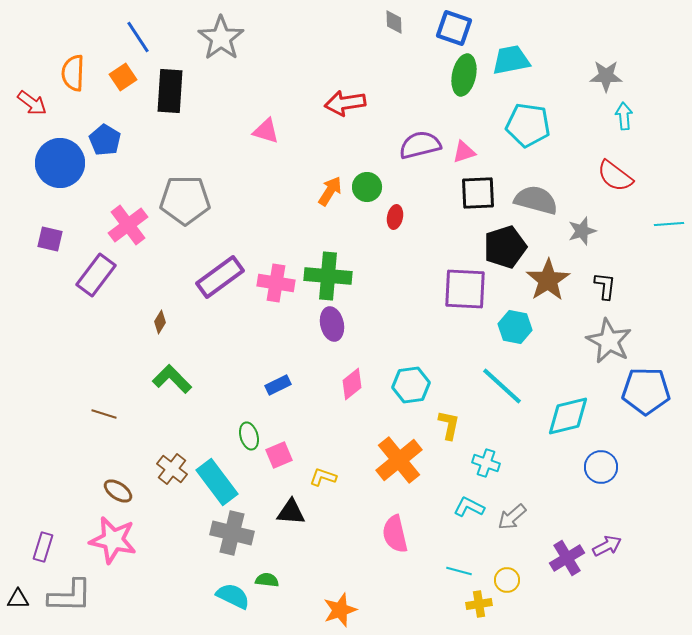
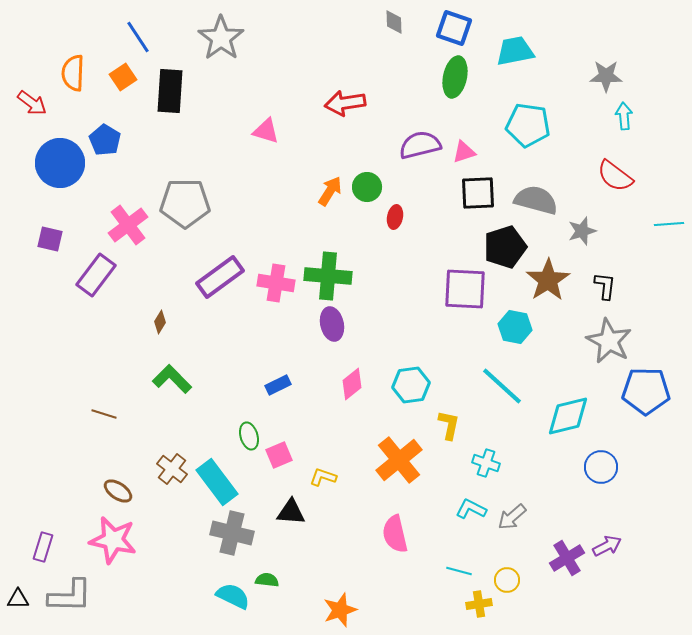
cyan trapezoid at (511, 60): moved 4 px right, 9 px up
green ellipse at (464, 75): moved 9 px left, 2 px down
gray pentagon at (185, 200): moved 3 px down
cyan L-shape at (469, 507): moved 2 px right, 2 px down
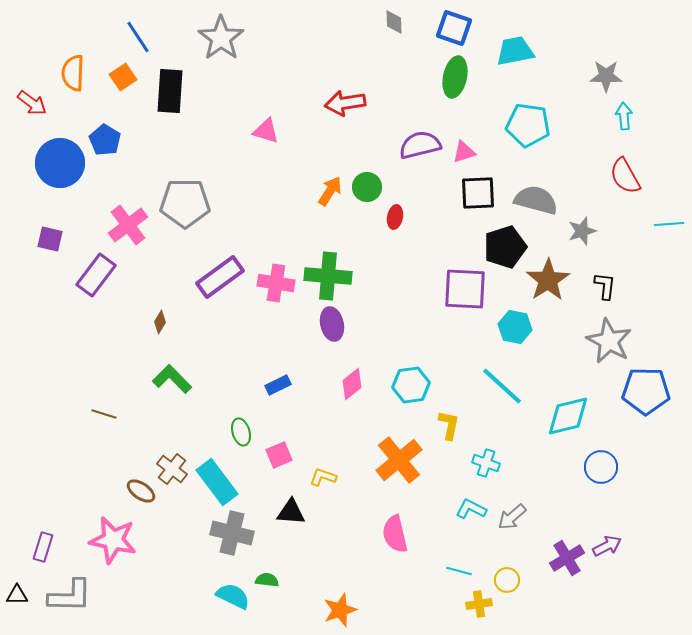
red semicircle at (615, 176): moved 10 px right; rotated 24 degrees clockwise
green ellipse at (249, 436): moved 8 px left, 4 px up
brown ellipse at (118, 491): moved 23 px right
black triangle at (18, 599): moved 1 px left, 4 px up
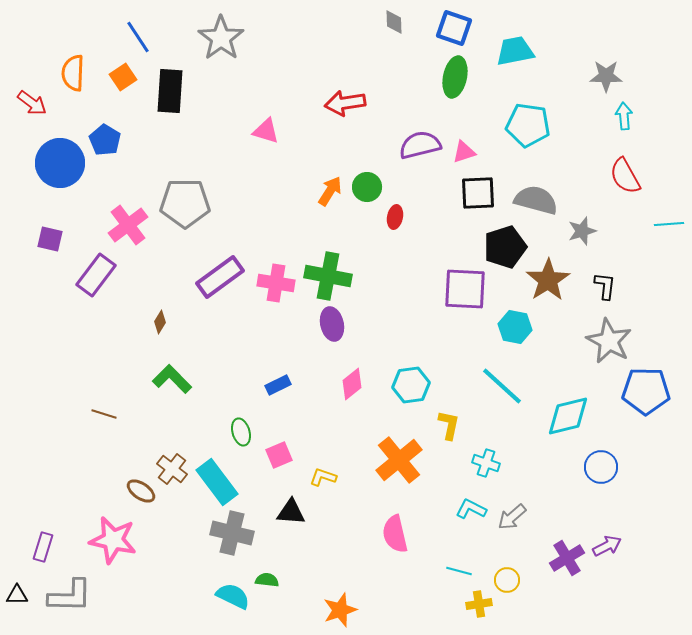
green cross at (328, 276): rotated 6 degrees clockwise
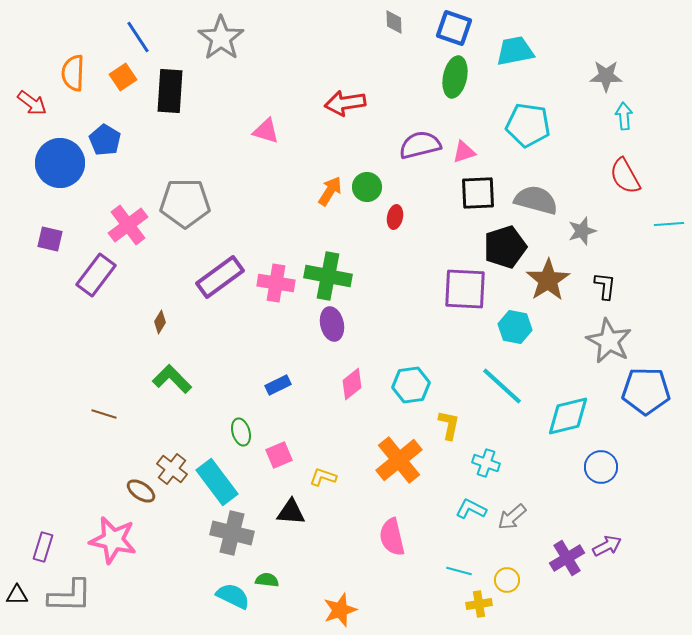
pink semicircle at (395, 534): moved 3 px left, 3 px down
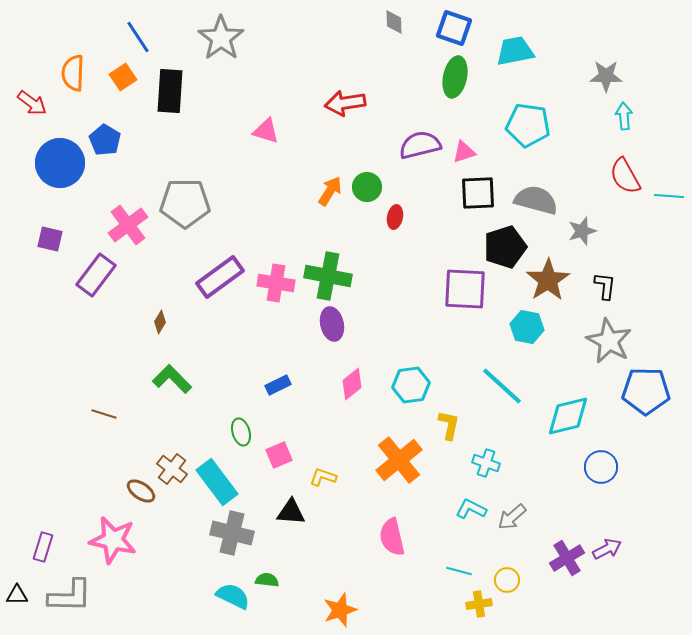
cyan line at (669, 224): moved 28 px up; rotated 8 degrees clockwise
cyan hexagon at (515, 327): moved 12 px right
purple arrow at (607, 546): moved 3 px down
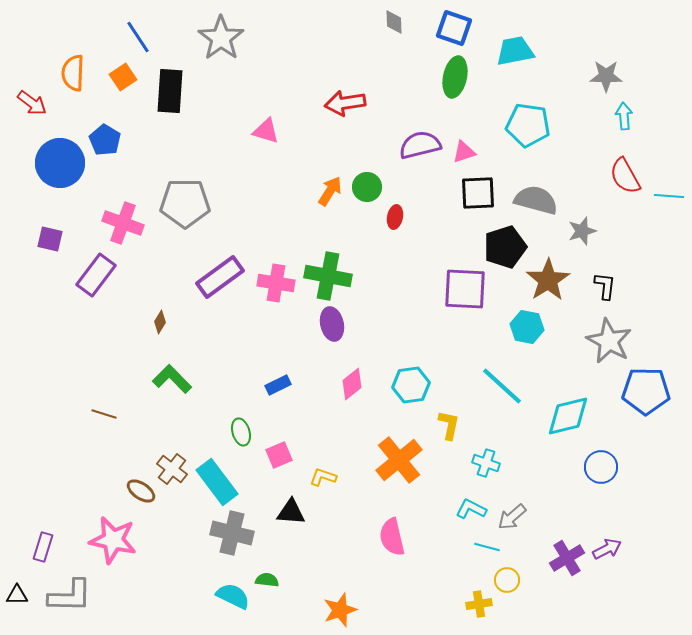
pink cross at (128, 225): moved 5 px left, 2 px up; rotated 33 degrees counterclockwise
cyan line at (459, 571): moved 28 px right, 24 px up
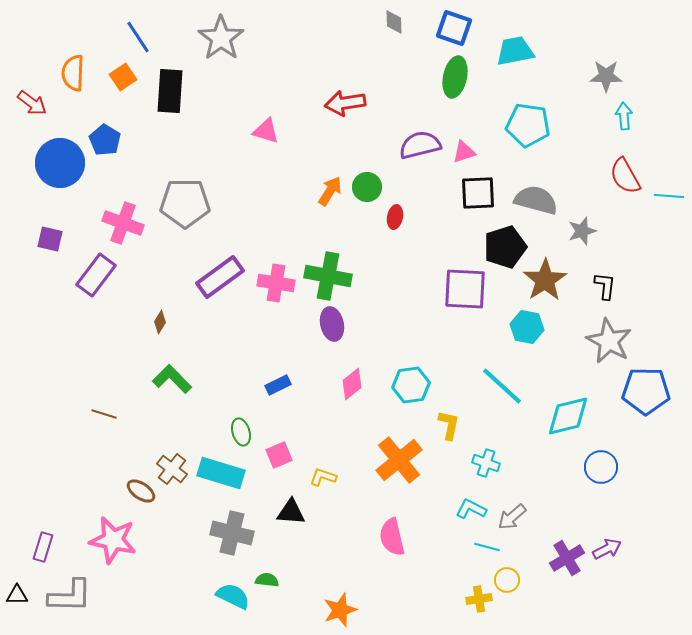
brown star at (548, 280): moved 3 px left
cyan rectangle at (217, 482): moved 4 px right, 9 px up; rotated 36 degrees counterclockwise
yellow cross at (479, 604): moved 5 px up
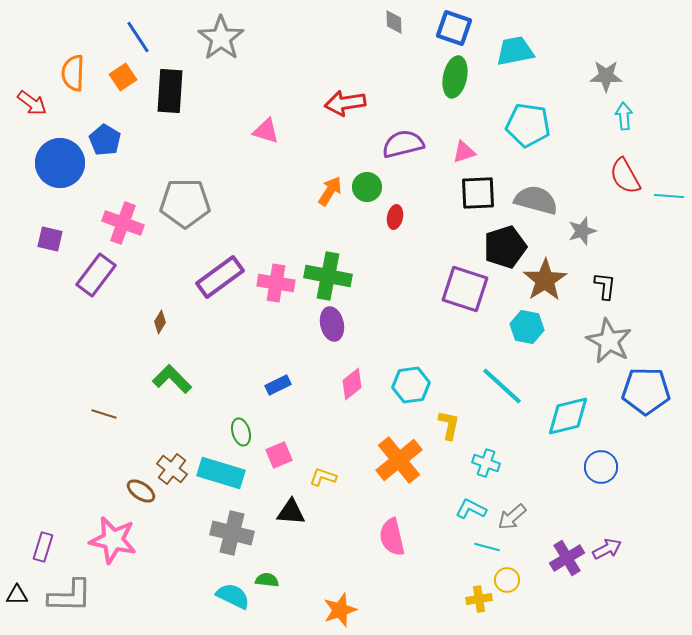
purple semicircle at (420, 145): moved 17 px left, 1 px up
purple square at (465, 289): rotated 15 degrees clockwise
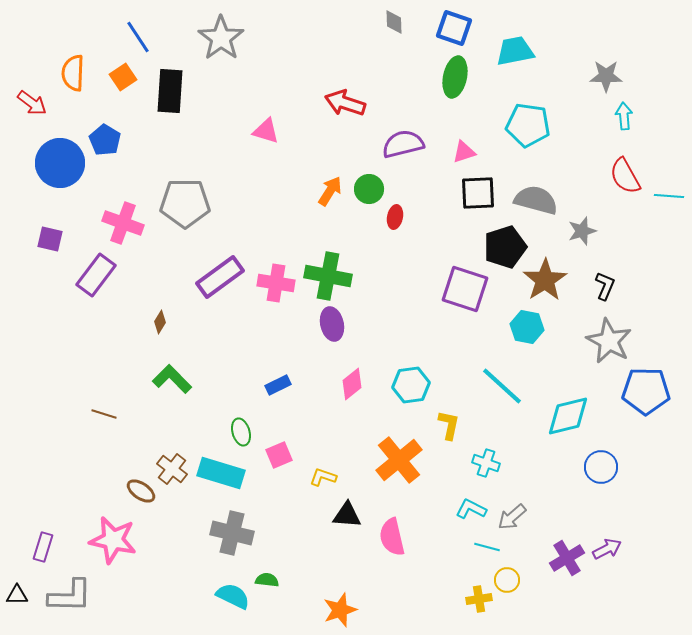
red arrow at (345, 103): rotated 27 degrees clockwise
green circle at (367, 187): moved 2 px right, 2 px down
black L-shape at (605, 286): rotated 16 degrees clockwise
black triangle at (291, 512): moved 56 px right, 3 px down
